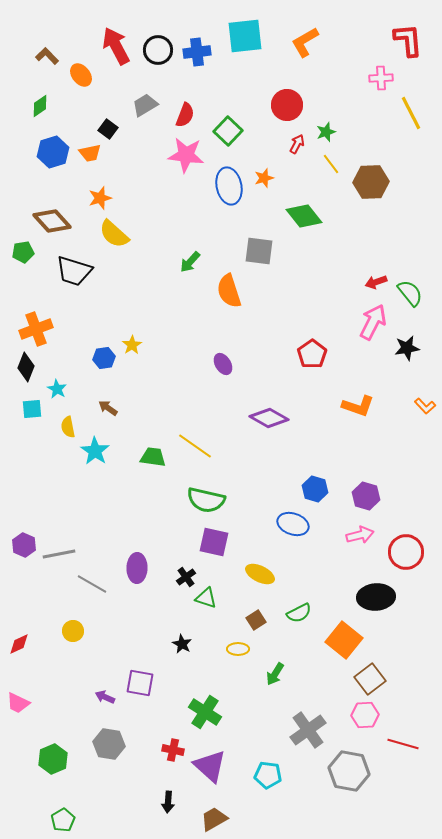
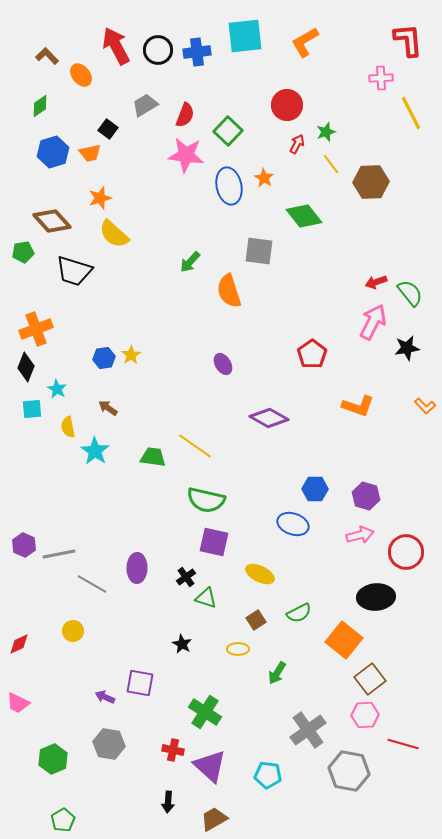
orange star at (264, 178): rotated 24 degrees counterclockwise
yellow star at (132, 345): moved 1 px left, 10 px down
blue hexagon at (315, 489): rotated 15 degrees counterclockwise
green arrow at (275, 674): moved 2 px right, 1 px up
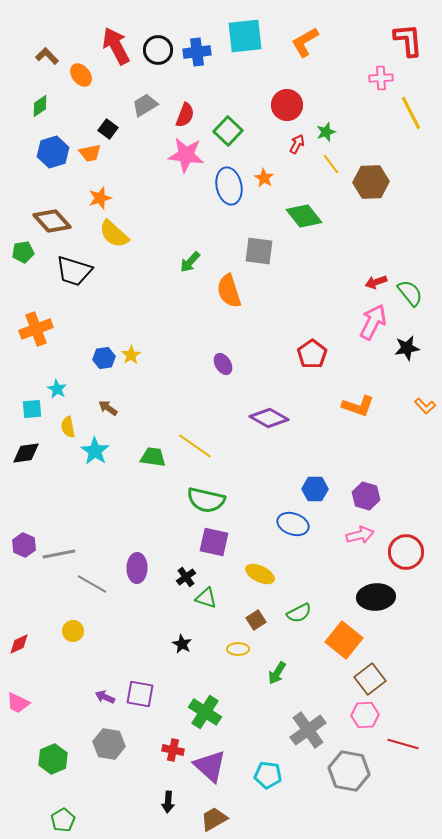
black diamond at (26, 367): moved 86 px down; rotated 60 degrees clockwise
purple square at (140, 683): moved 11 px down
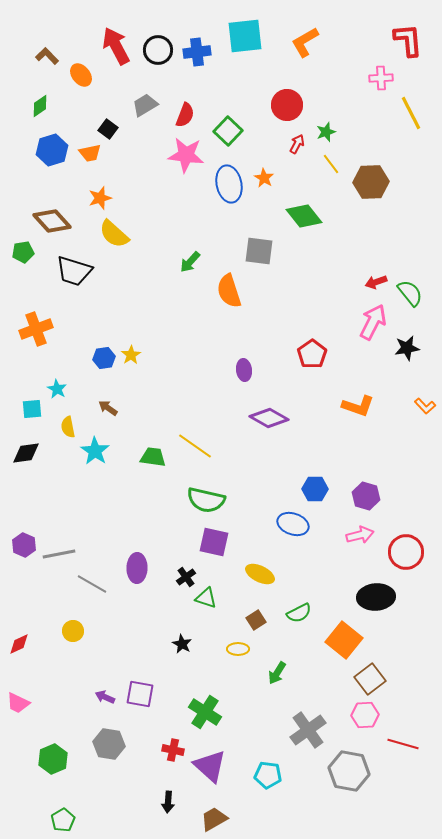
blue hexagon at (53, 152): moved 1 px left, 2 px up
blue ellipse at (229, 186): moved 2 px up
purple ellipse at (223, 364): moved 21 px right, 6 px down; rotated 25 degrees clockwise
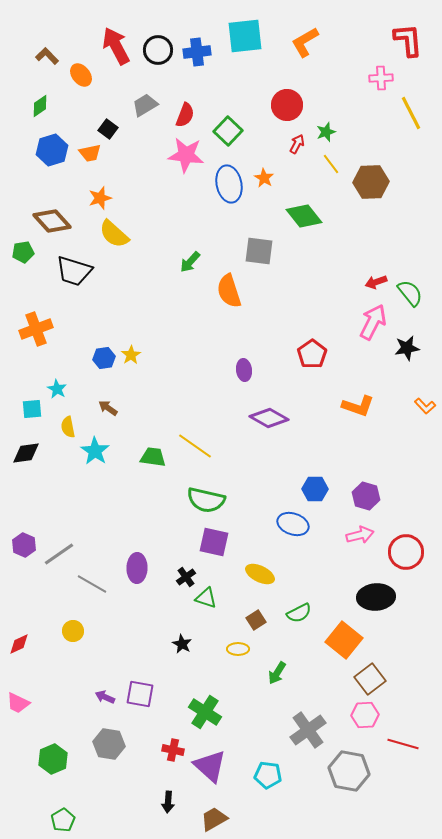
gray line at (59, 554): rotated 24 degrees counterclockwise
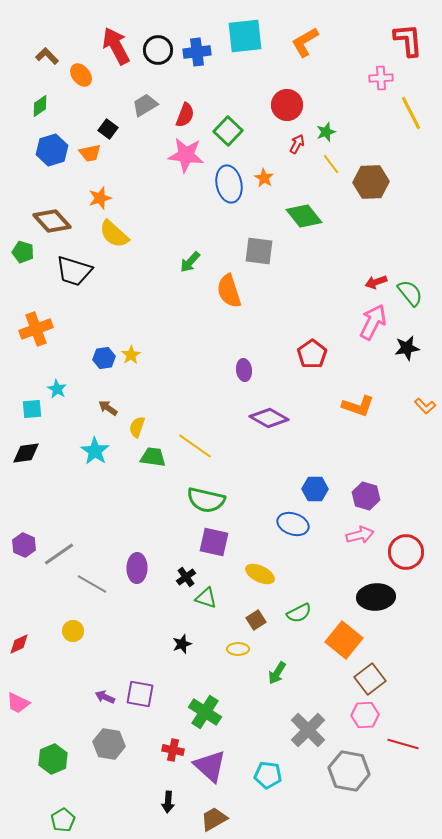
green pentagon at (23, 252): rotated 25 degrees clockwise
yellow semicircle at (68, 427): moved 69 px right; rotated 30 degrees clockwise
black star at (182, 644): rotated 24 degrees clockwise
gray cross at (308, 730): rotated 9 degrees counterclockwise
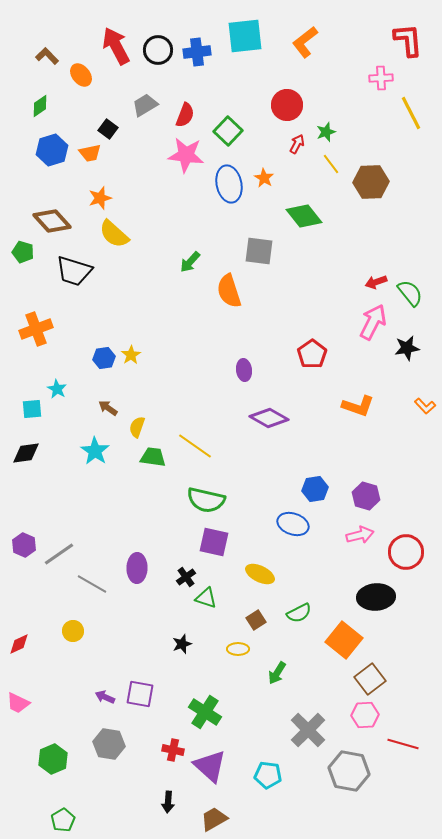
orange L-shape at (305, 42): rotated 8 degrees counterclockwise
blue hexagon at (315, 489): rotated 10 degrees counterclockwise
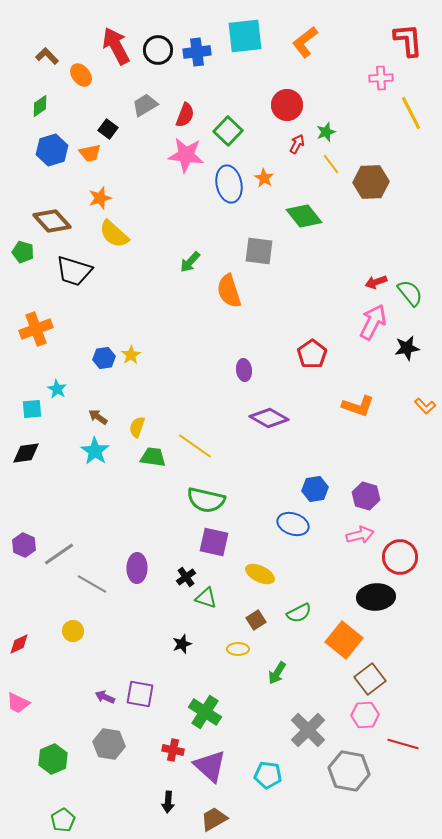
brown arrow at (108, 408): moved 10 px left, 9 px down
red circle at (406, 552): moved 6 px left, 5 px down
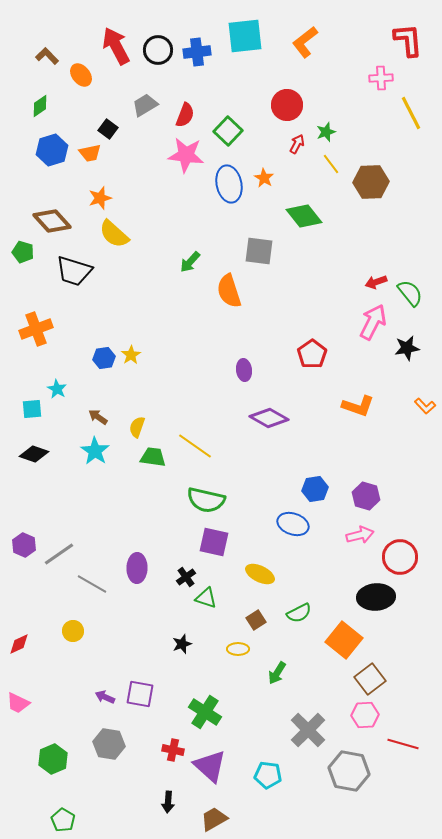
black diamond at (26, 453): moved 8 px right, 1 px down; rotated 28 degrees clockwise
green pentagon at (63, 820): rotated 10 degrees counterclockwise
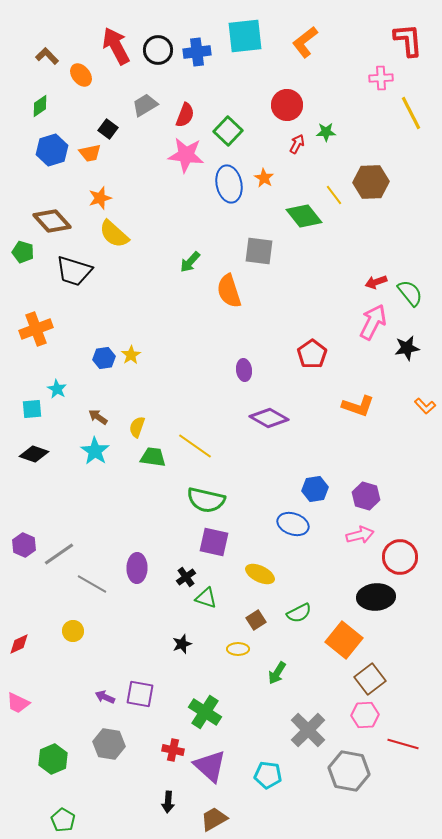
green star at (326, 132): rotated 18 degrees clockwise
yellow line at (331, 164): moved 3 px right, 31 px down
